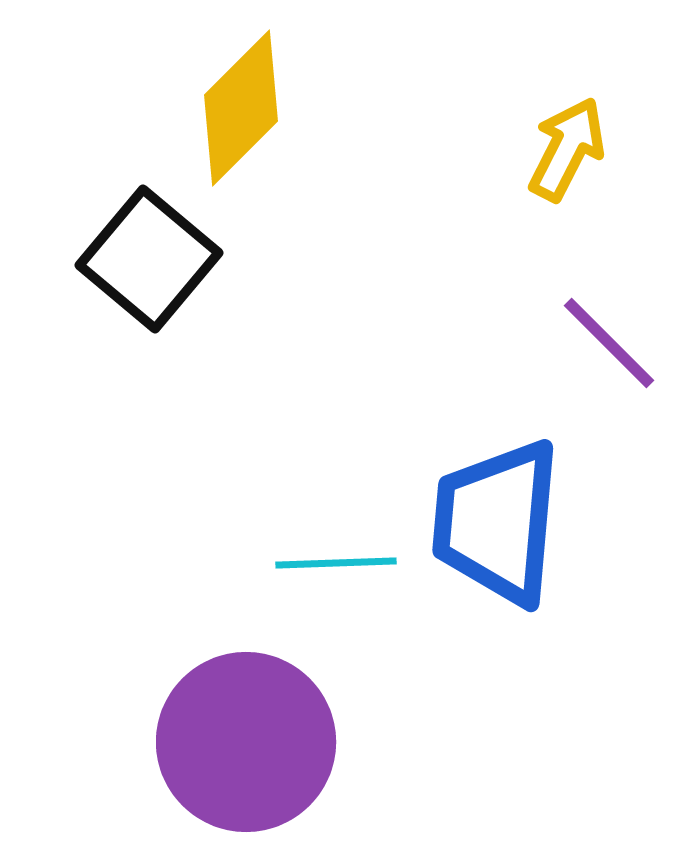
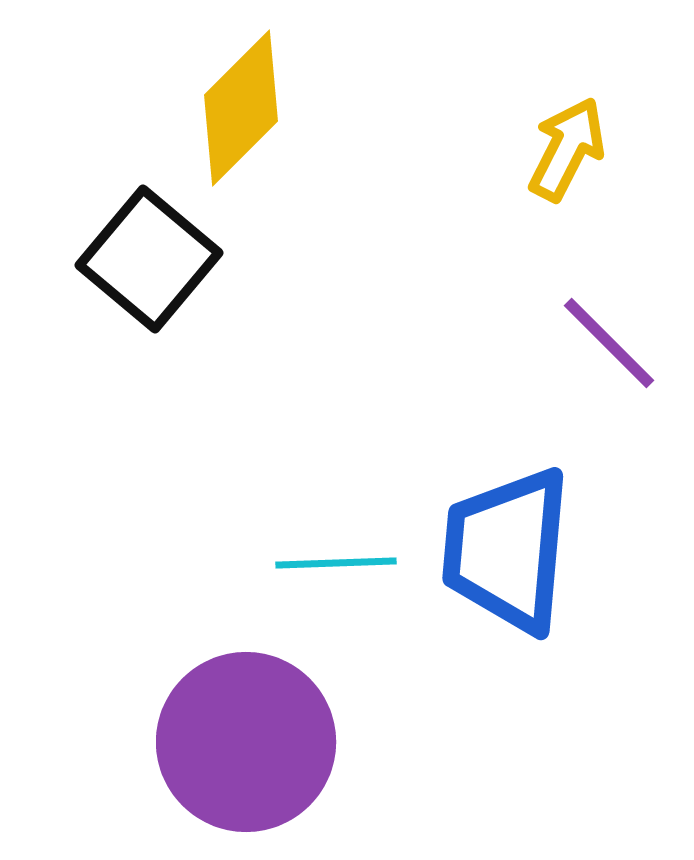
blue trapezoid: moved 10 px right, 28 px down
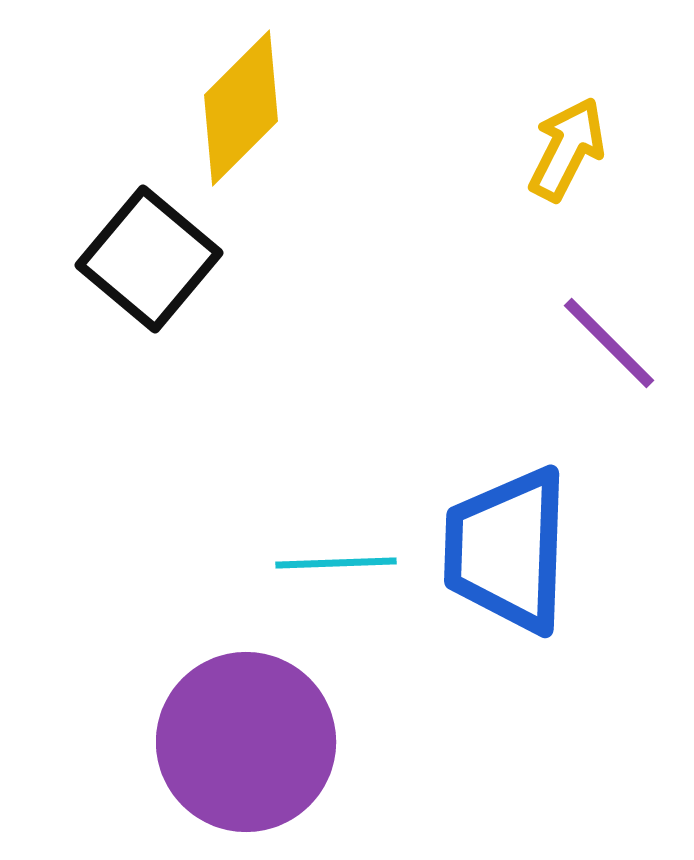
blue trapezoid: rotated 3 degrees counterclockwise
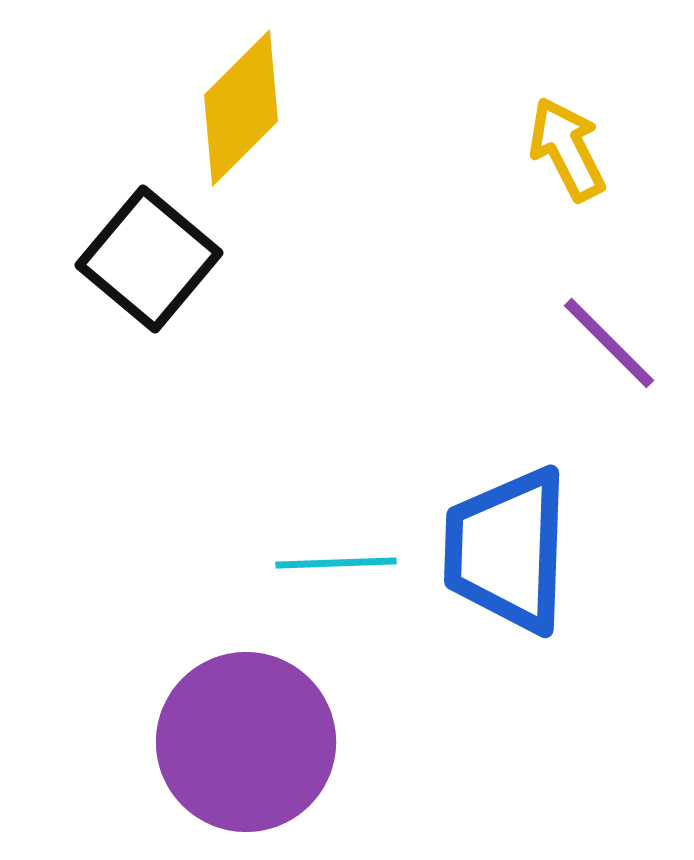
yellow arrow: rotated 54 degrees counterclockwise
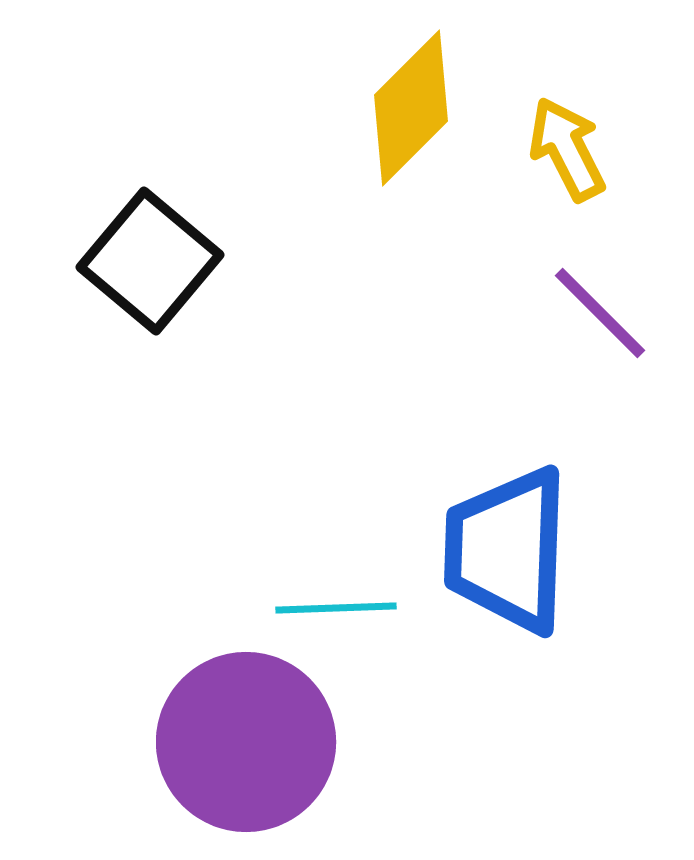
yellow diamond: moved 170 px right
black square: moved 1 px right, 2 px down
purple line: moved 9 px left, 30 px up
cyan line: moved 45 px down
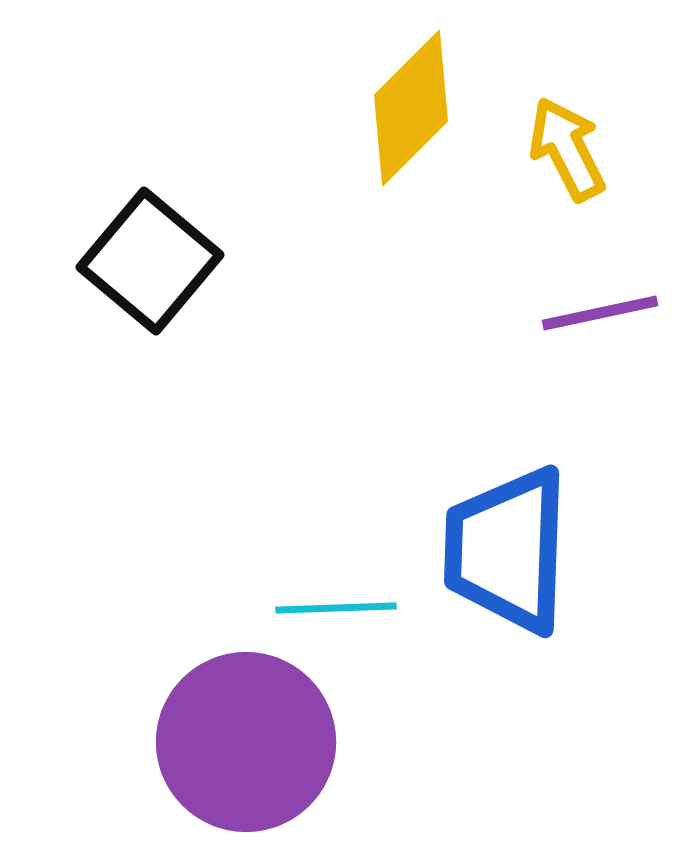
purple line: rotated 57 degrees counterclockwise
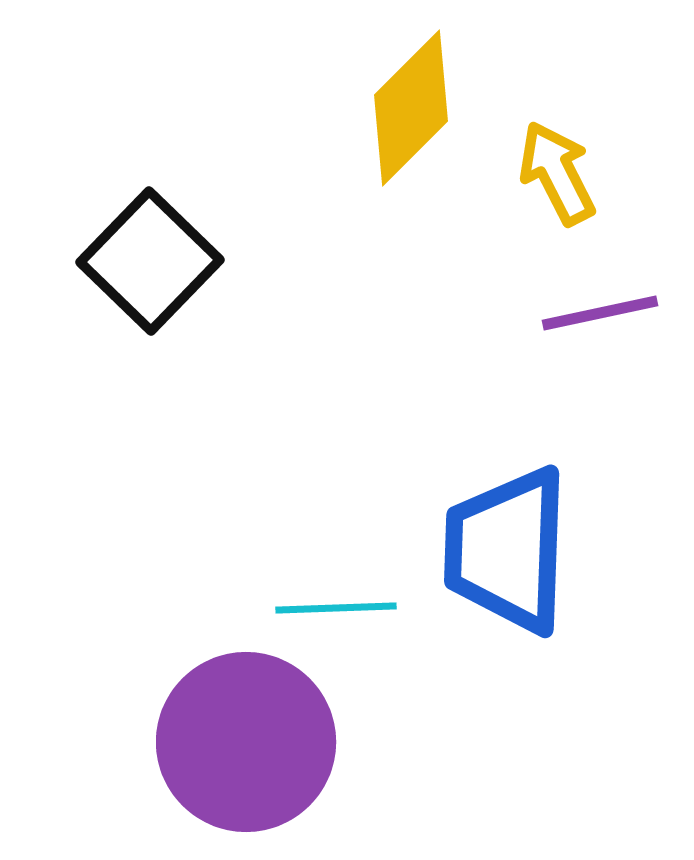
yellow arrow: moved 10 px left, 24 px down
black square: rotated 4 degrees clockwise
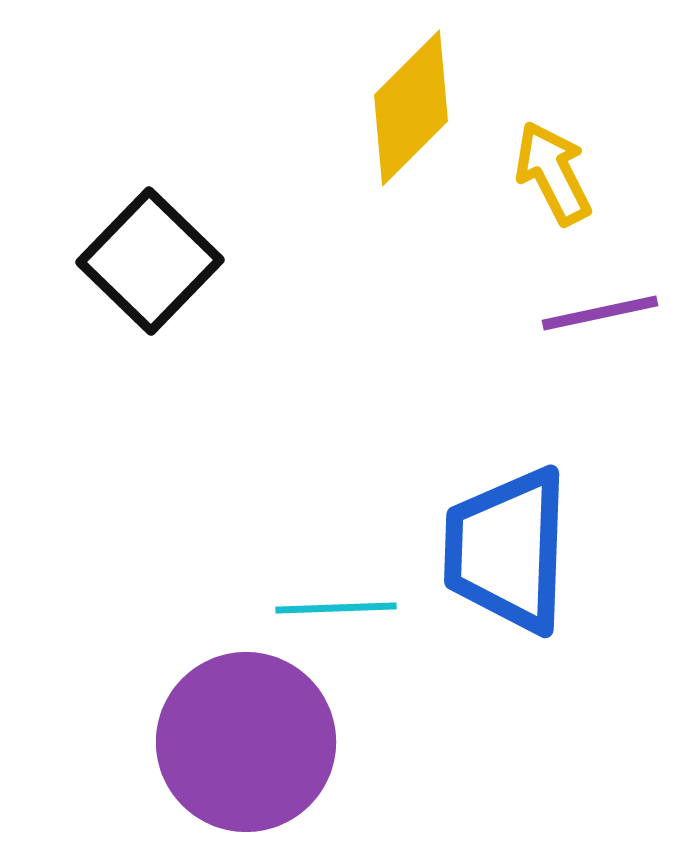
yellow arrow: moved 4 px left
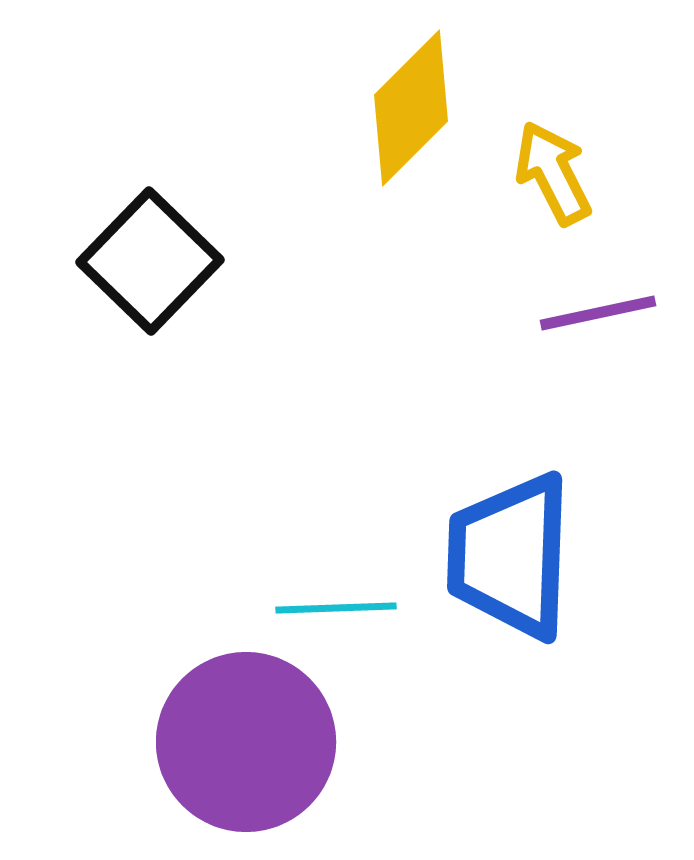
purple line: moved 2 px left
blue trapezoid: moved 3 px right, 6 px down
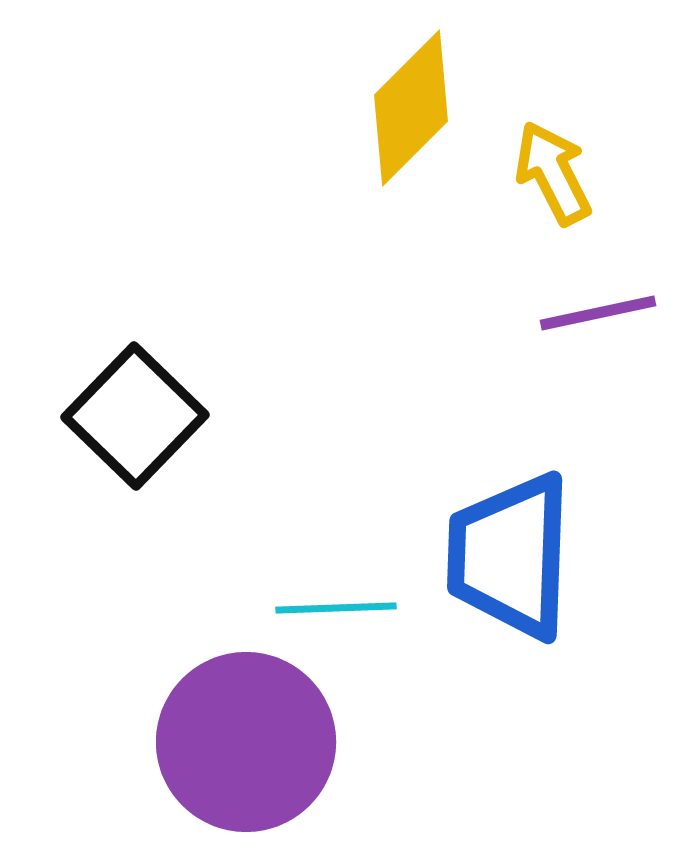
black square: moved 15 px left, 155 px down
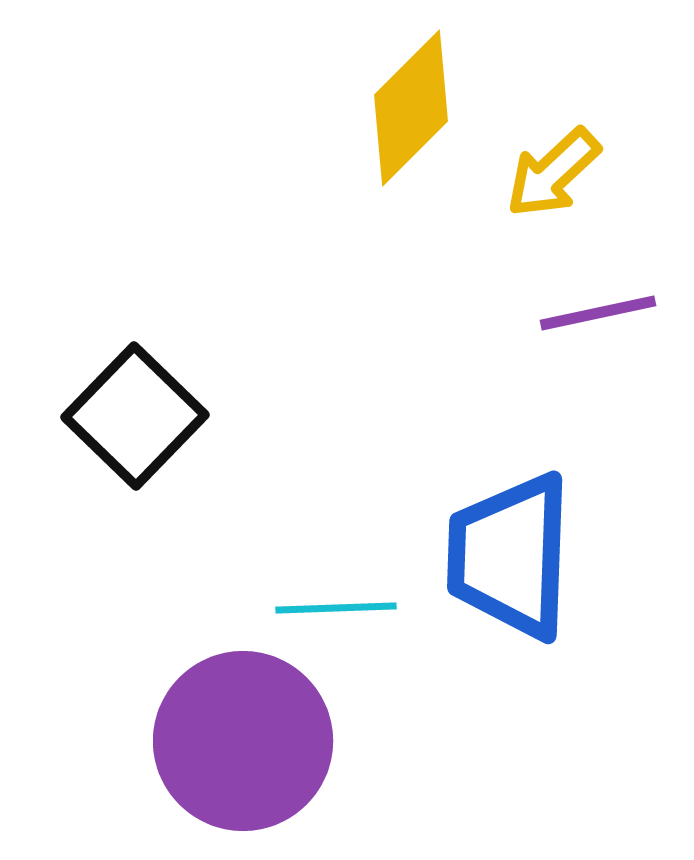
yellow arrow: rotated 106 degrees counterclockwise
purple circle: moved 3 px left, 1 px up
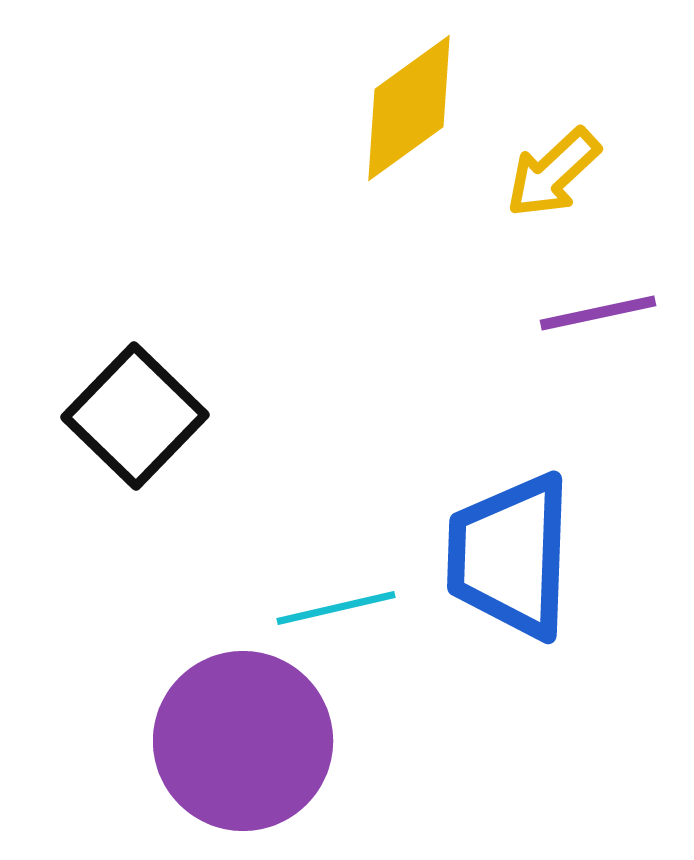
yellow diamond: moved 2 px left; rotated 9 degrees clockwise
cyan line: rotated 11 degrees counterclockwise
